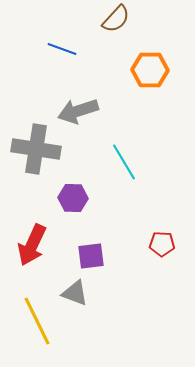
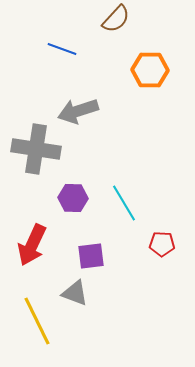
cyan line: moved 41 px down
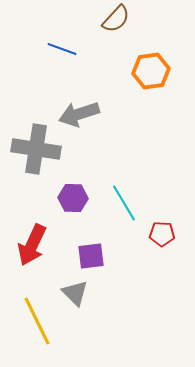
orange hexagon: moved 1 px right, 1 px down; rotated 9 degrees counterclockwise
gray arrow: moved 1 px right, 3 px down
red pentagon: moved 10 px up
gray triangle: rotated 24 degrees clockwise
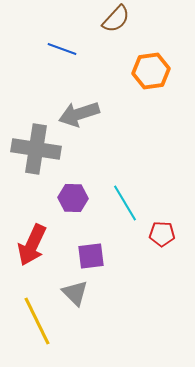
cyan line: moved 1 px right
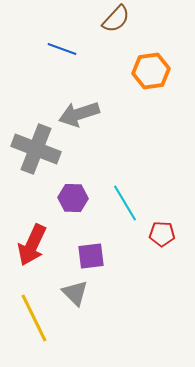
gray cross: rotated 12 degrees clockwise
yellow line: moved 3 px left, 3 px up
